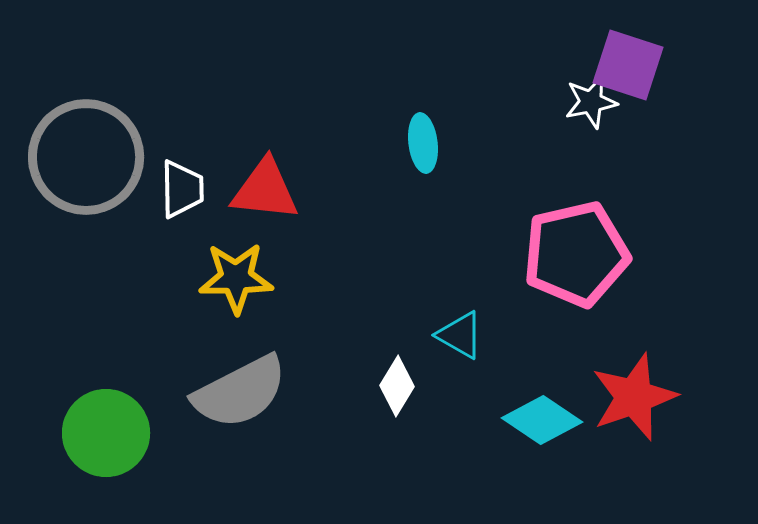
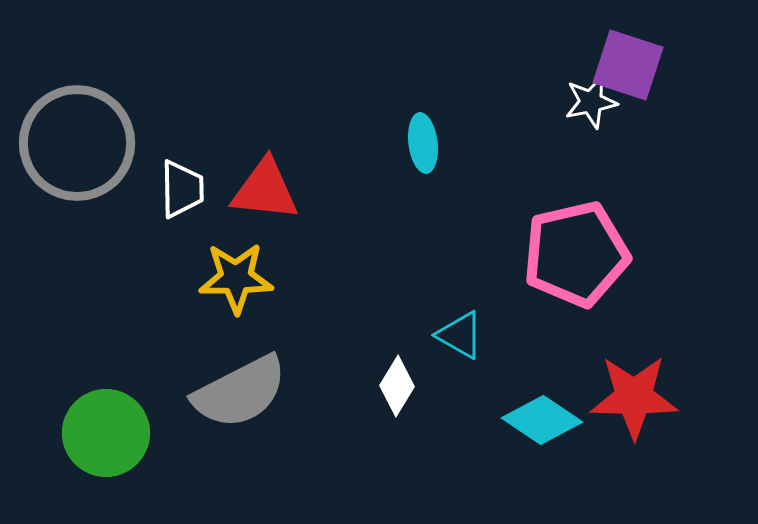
gray circle: moved 9 px left, 14 px up
red star: rotated 20 degrees clockwise
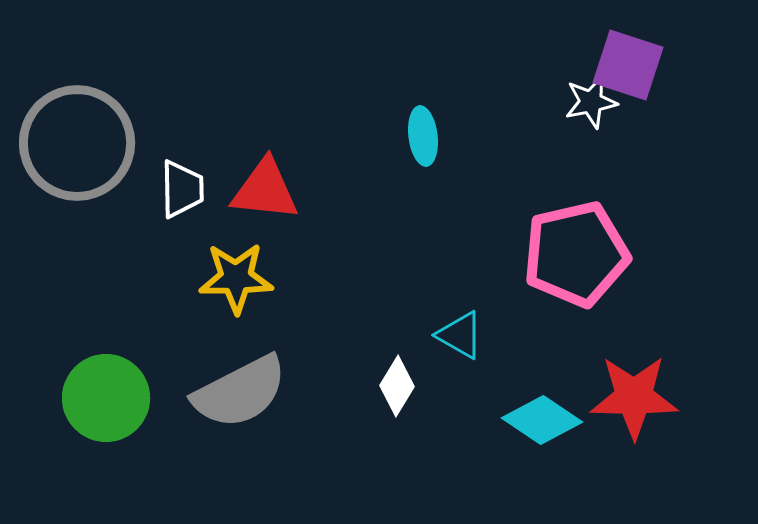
cyan ellipse: moved 7 px up
green circle: moved 35 px up
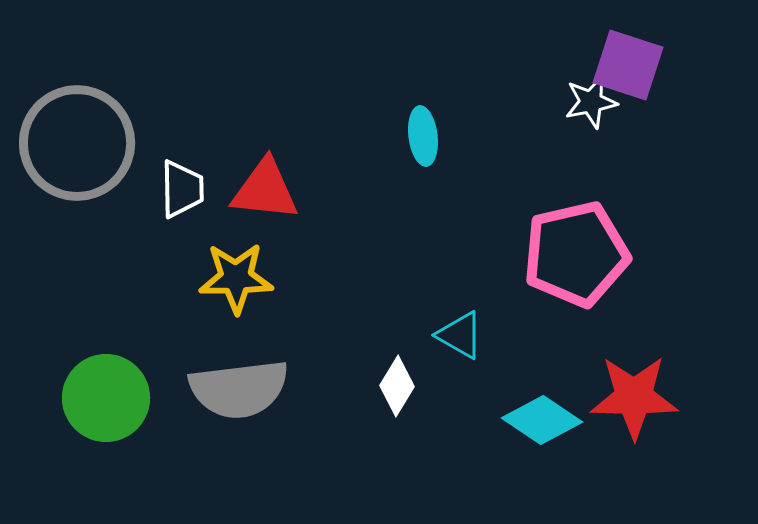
gray semicircle: moved 1 px left, 3 px up; rotated 20 degrees clockwise
